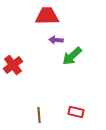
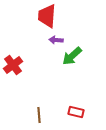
red trapezoid: rotated 85 degrees counterclockwise
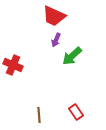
red trapezoid: moved 7 px right; rotated 70 degrees counterclockwise
purple arrow: rotated 72 degrees counterclockwise
red cross: rotated 30 degrees counterclockwise
red rectangle: rotated 42 degrees clockwise
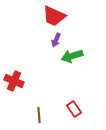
green arrow: rotated 25 degrees clockwise
red cross: moved 1 px right, 16 px down
red rectangle: moved 2 px left, 3 px up
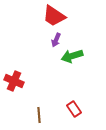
red trapezoid: rotated 10 degrees clockwise
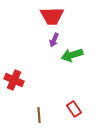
red trapezoid: moved 2 px left; rotated 35 degrees counterclockwise
purple arrow: moved 2 px left
green arrow: moved 1 px up
red cross: moved 1 px up
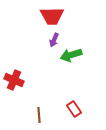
green arrow: moved 1 px left
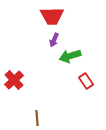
green arrow: moved 1 px left, 1 px down
red cross: rotated 24 degrees clockwise
red rectangle: moved 12 px right, 28 px up
brown line: moved 2 px left, 3 px down
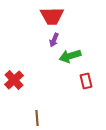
red rectangle: rotated 21 degrees clockwise
